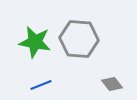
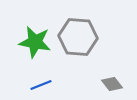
gray hexagon: moved 1 px left, 2 px up
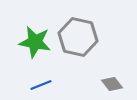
gray hexagon: rotated 9 degrees clockwise
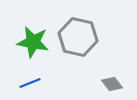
green star: moved 2 px left
blue line: moved 11 px left, 2 px up
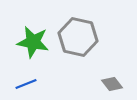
blue line: moved 4 px left, 1 px down
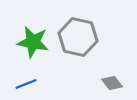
gray diamond: moved 1 px up
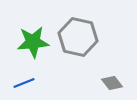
green star: rotated 16 degrees counterclockwise
blue line: moved 2 px left, 1 px up
